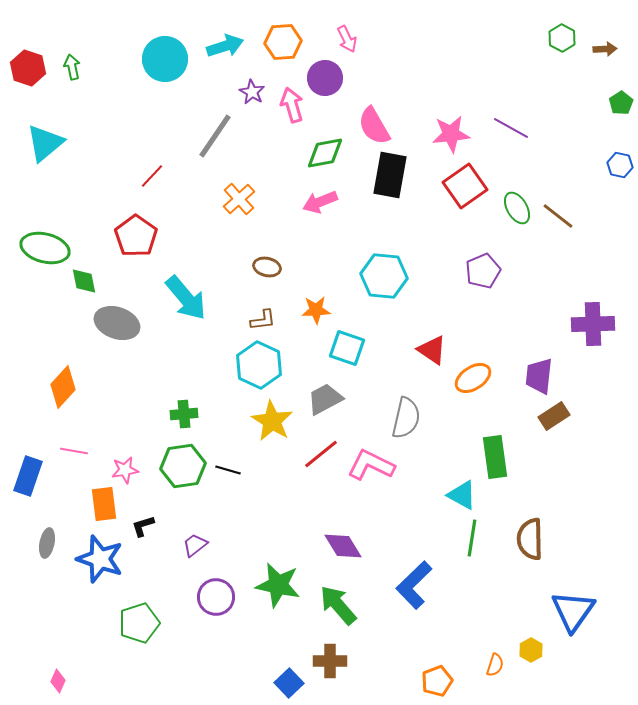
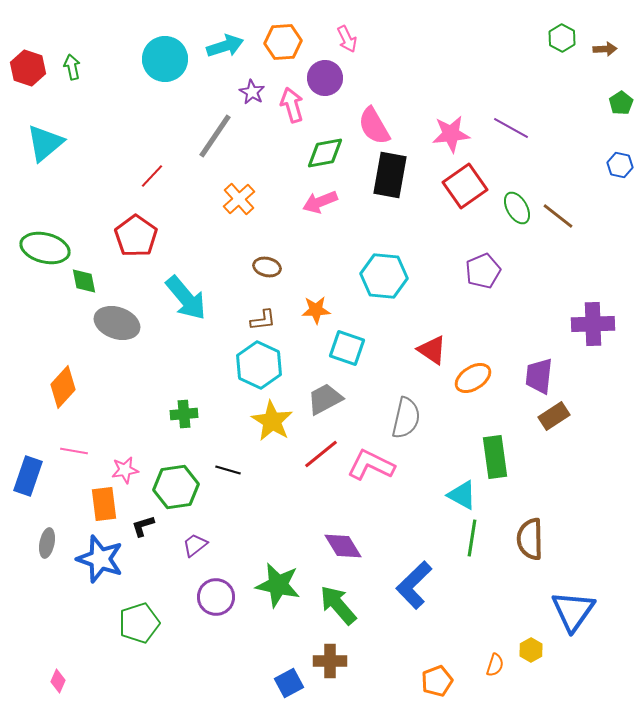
green hexagon at (183, 466): moved 7 px left, 21 px down
blue square at (289, 683): rotated 16 degrees clockwise
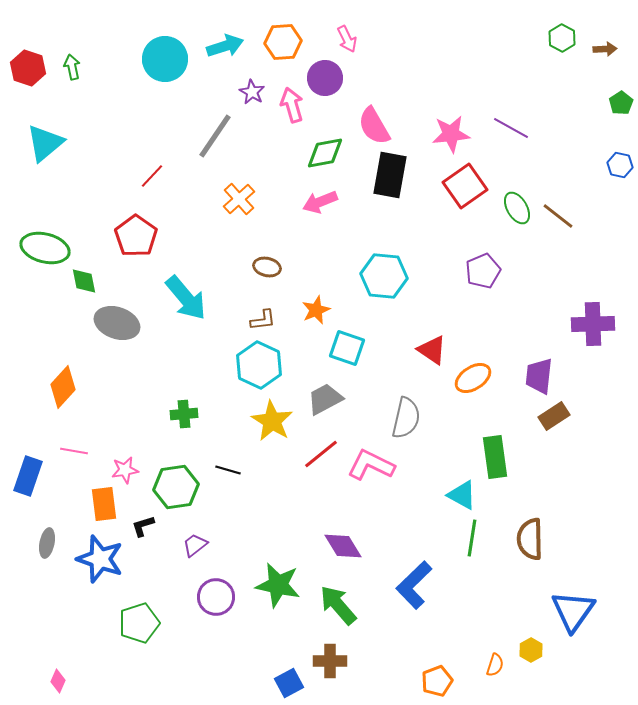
orange star at (316, 310): rotated 20 degrees counterclockwise
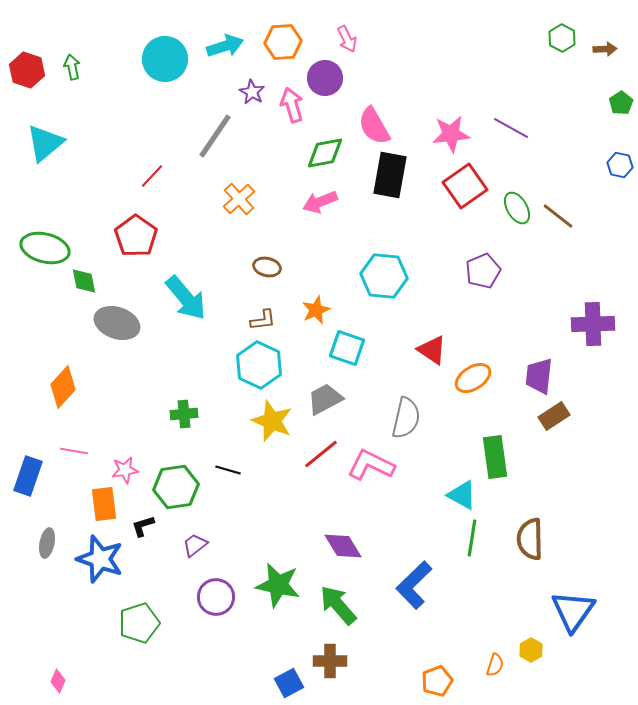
red hexagon at (28, 68): moved 1 px left, 2 px down
yellow star at (272, 421): rotated 9 degrees counterclockwise
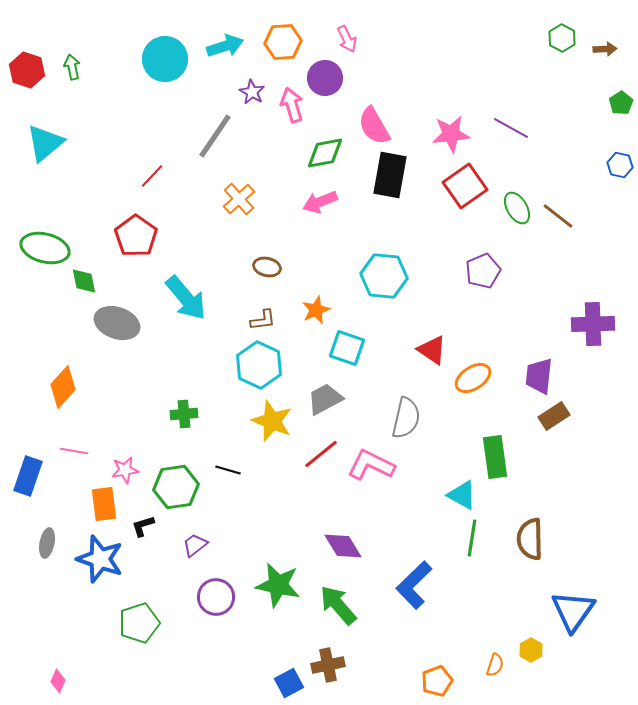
brown cross at (330, 661): moved 2 px left, 4 px down; rotated 12 degrees counterclockwise
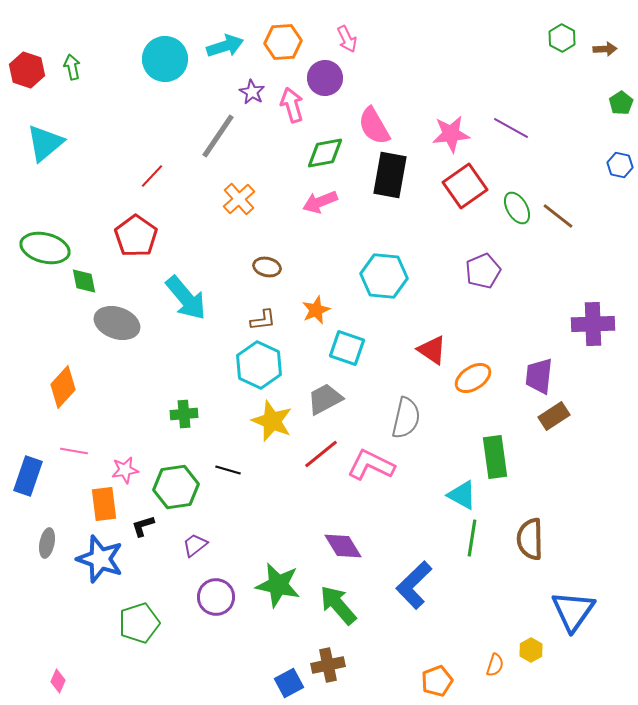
gray line at (215, 136): moved 3 px right
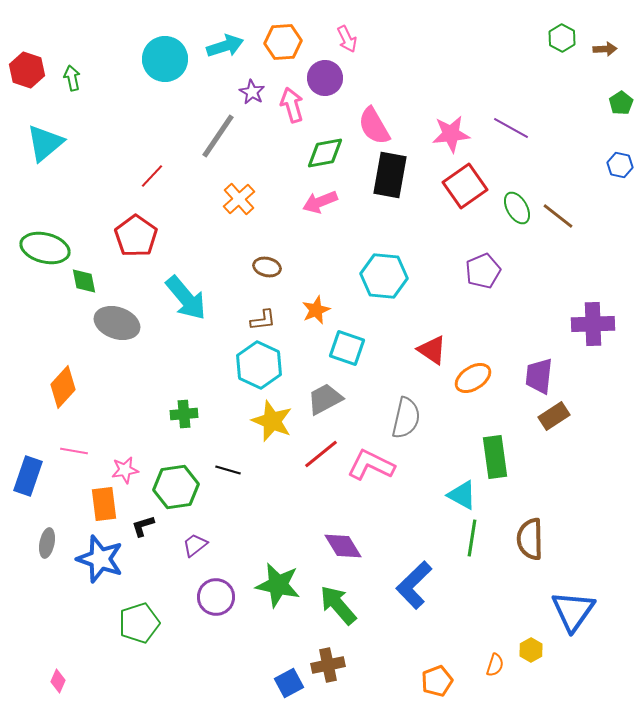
green arrow at (72, 67): moved 11 px down
